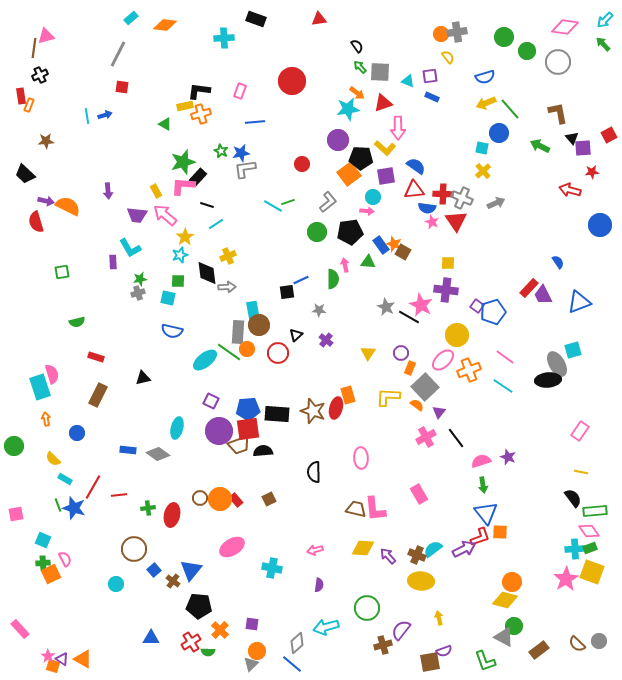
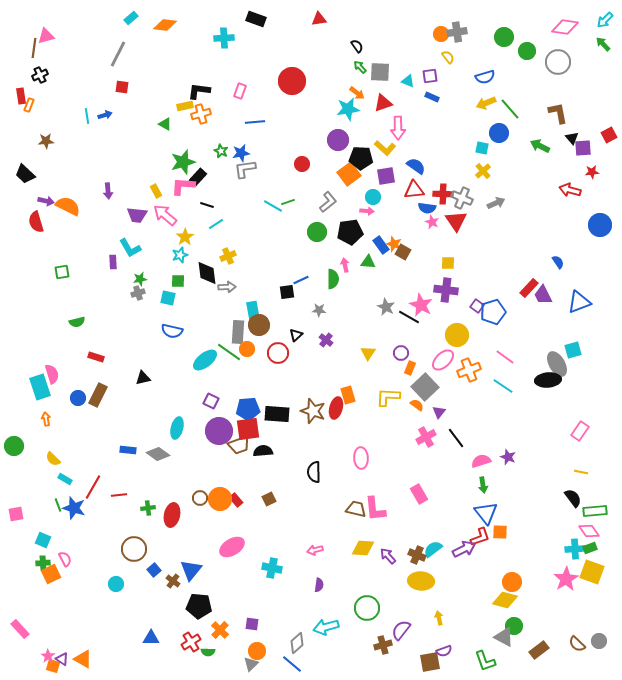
blue circle at (77, 433): moved 1 px right, 35 px up
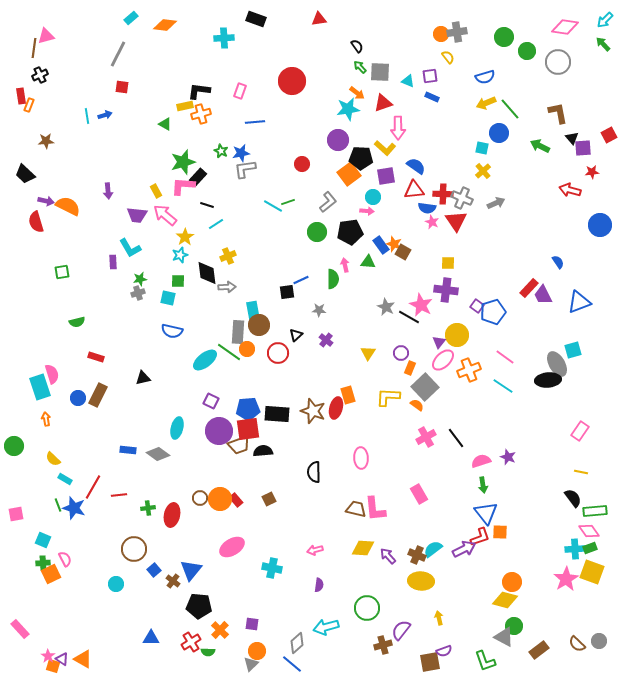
purple triangle at (439, 412): moved 70 px up
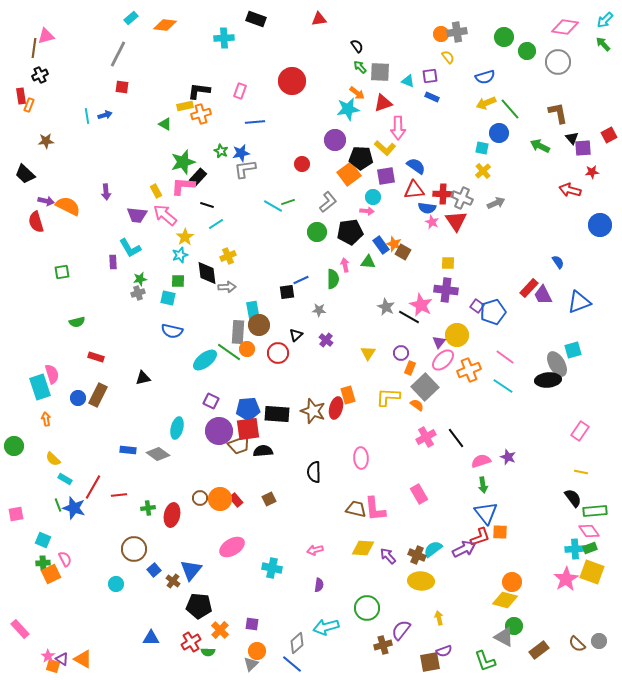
purple circle at (338, 140): moved 3 px left
purple arrow at (108, 191): moved 2 px left, 1 px down
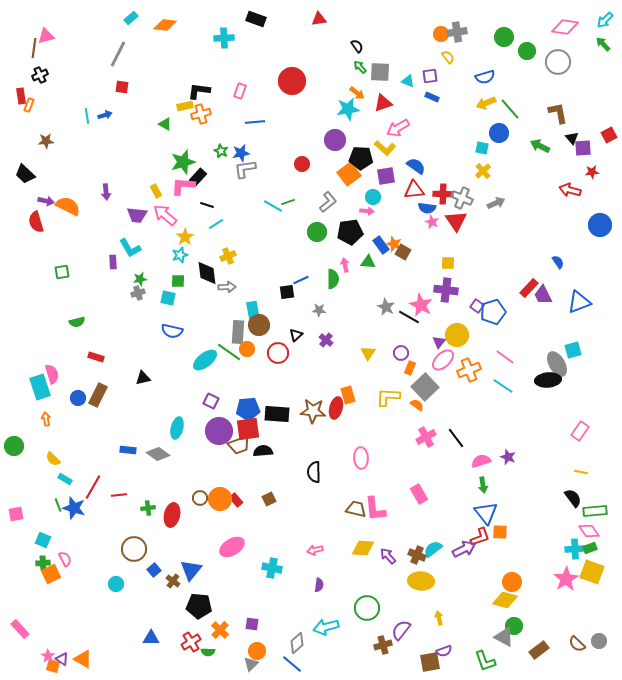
pink arrow at (398, 128): rotated 60 degrees clockwise
brown star at (313, 411): rotated 15 degrees counterclockwise
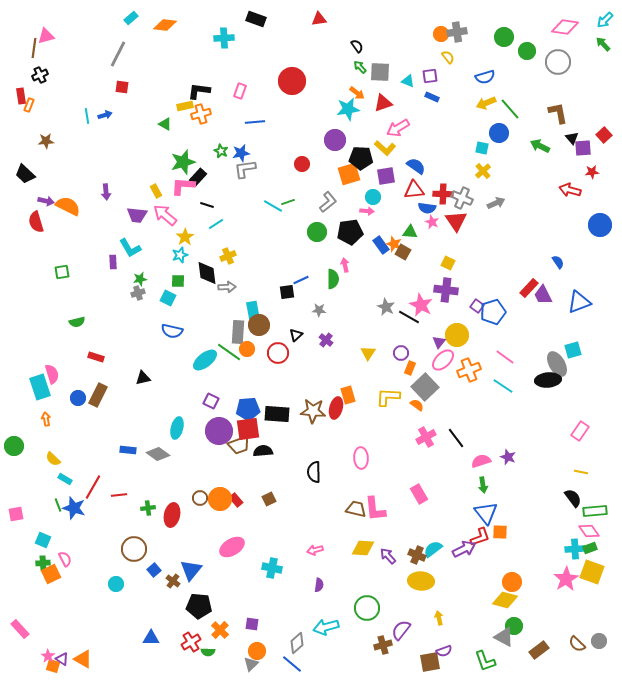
red square at (609, 135): moved 5 px left; rotated 14 degrees counterclockwise
orange square at (349, 174): rotated 20 degrees clockwise
green triangle at (368, 262): moved 42 px right, 30 px up
yellow square at (448, 263): rotated 24 degrees clockwise
cyan square at (168, 298): rotated 14 degrees clockwise
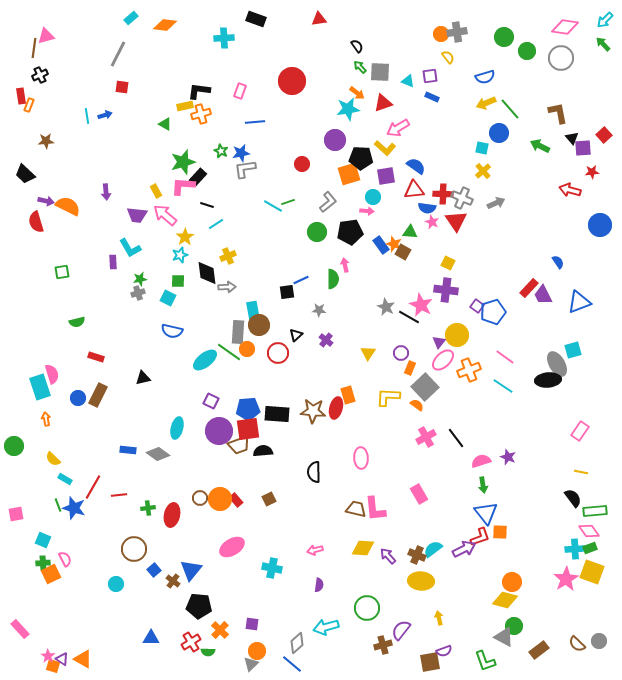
gray circle at (558, 62): moved 3 px right, 4 px up
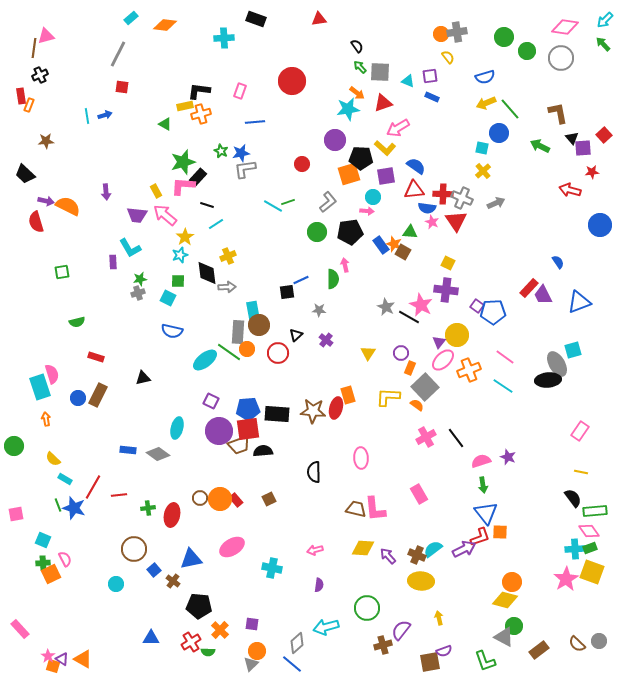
blue pentagon at (493, 312): rotated 15 degrees clockwise
blue triangle at (191, 570): moved 11 px up; rotated 40 degrees clockwise
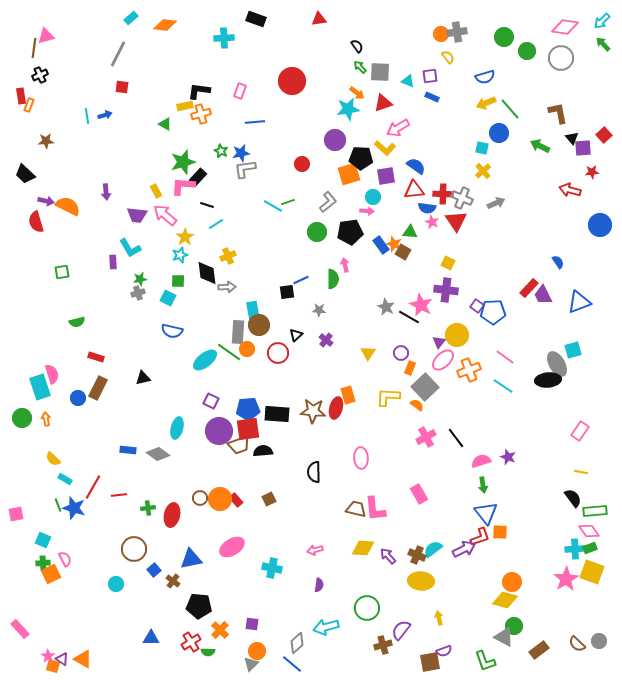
cyan arrow at (605, 20): moved 3 px left, 1 px down
brown rectangle at (98, 395): moved 7 px up
green circle at (14, 446): moved 8 px right, 28 px up
